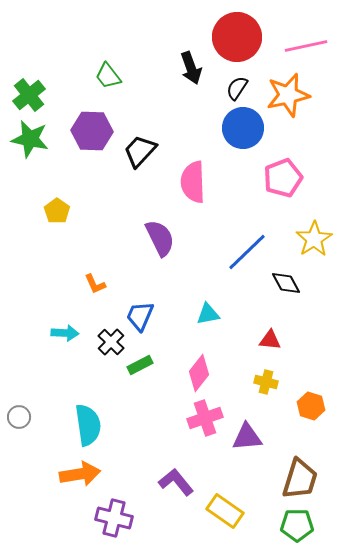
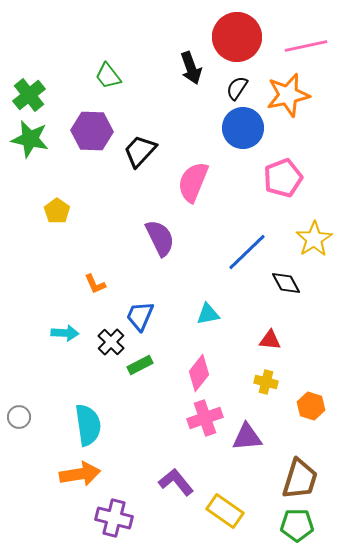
pink semicircle: rotated 24 degrees clockwise
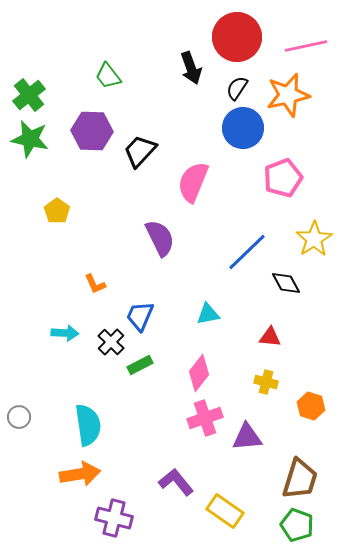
red triangle: moved 3 px up
green pentagon: rotated 20 degrees clockwise
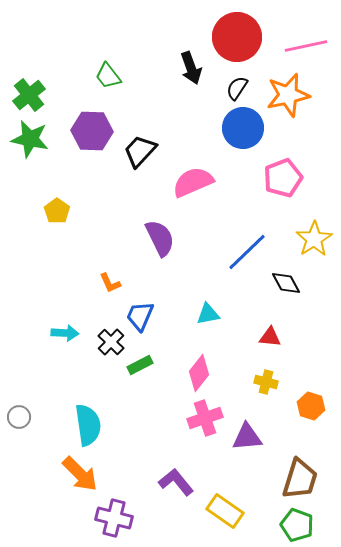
pink semicircle: rotated 45 degrees clockwise
orange L-shape: moved 15 px right, 1 px up
orange arrow: rotated 54 degrees clockwise
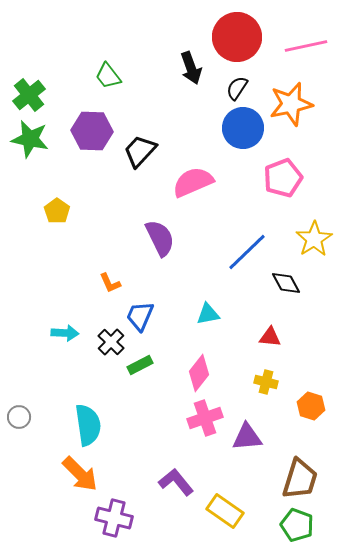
orange star: moved 3 px right, 9 px down
